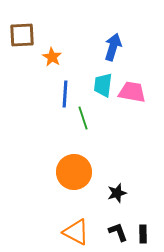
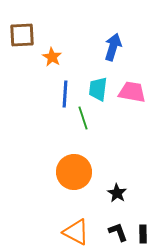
cyan trapezoid: moved 5 px left, 4 px down
black star: rotated 24 degrees counterclockwise
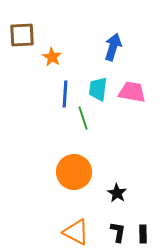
black L-shape: rotated 30 degrees clockwise
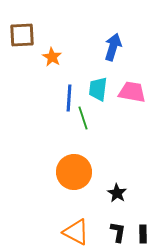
blue line: moved 4 px right, 4 px down
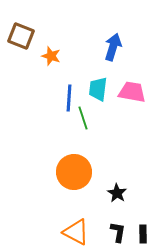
brown square: moved 1 px left, 1 px down; rotated 24 degrees clockwise
orange star: moved 1 px left, 1 px up; rotated 12 degrees counterclockwise
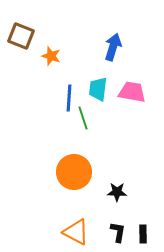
black star: moved 1 px up; rotated 30 degrees counterclockwise
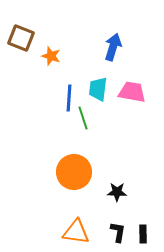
brown square: moved 2 px down
orange triangle: rotated 20 degrees counterclockwise
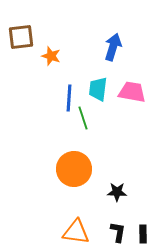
brown square: moved 1 px up; rotated 28 degrees counterclockwise
orange circle: moved 3 px up
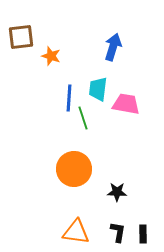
pink trapezoid: moved 6 px left, 12 px down
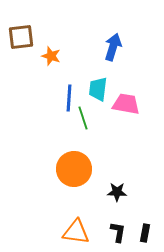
black rectangle: moved 2 px right, 1 px up; rotated 12 degrees clockwise
